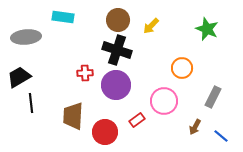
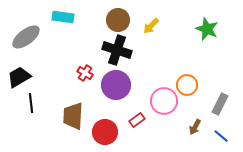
gray ellipse: rotated 32 degrees counterclockwise
orange circle: moved 5 px right, 17 px down
red cross: rotated 35 degrees clockwise
gray rectangle: moved 7 px right, 7 px down
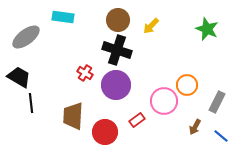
black trapezoid: rotated 60 degrees clockwise
gray rectangle: moved 3 px left, 2 px up
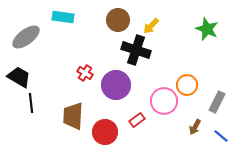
black cross: moved 19 px right
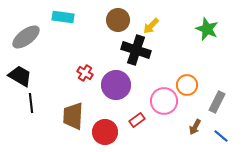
black trapezoid: moved 1 px right, 1 px up
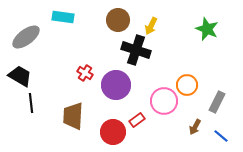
yellow arrow: rotated 18 degrees counterclockwise
red circle: moved 8 px right
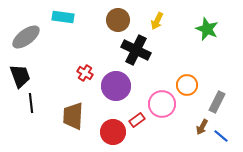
yellow arrow: moved 6 px right, 5 px up
black cross: rotated 8 degrees clockwise
black trapezoid: rotated 40 degrees clockwise
purple circle: moved 1 px down
pink circle: moved 2 px left, 3 px down
brown arrow: moved 7 px right
